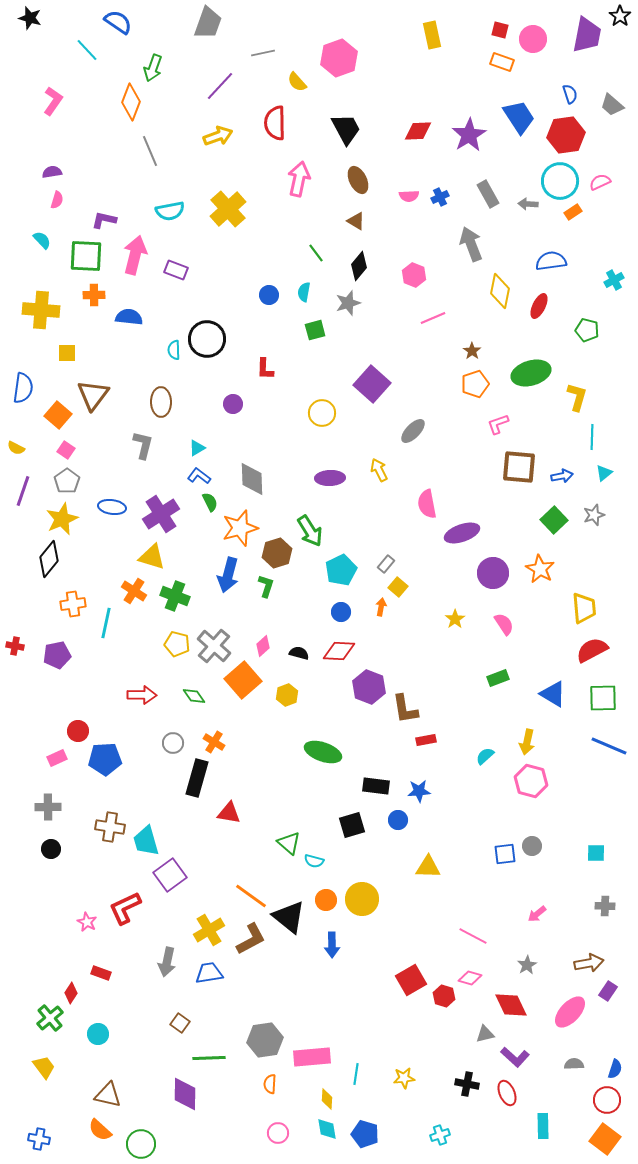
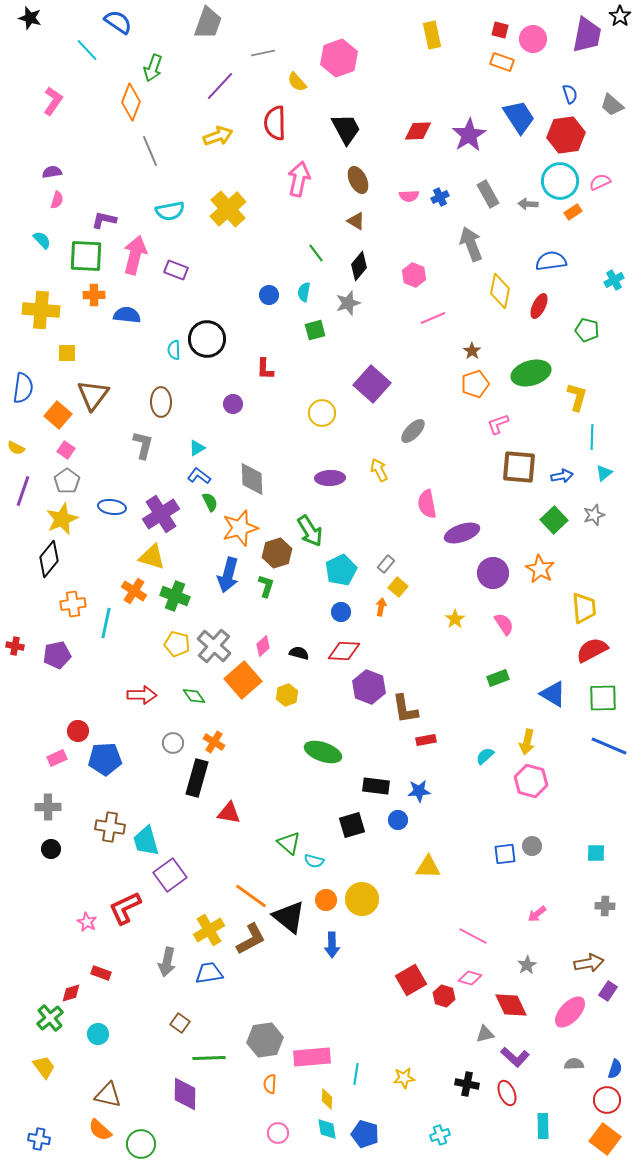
blue semicircle at (129, 317): moved 2 px left, 2 px up
red diamond at (339, 651): moved 5 px right
red diamond at (71, 993): rotated 40 degrees clockwise
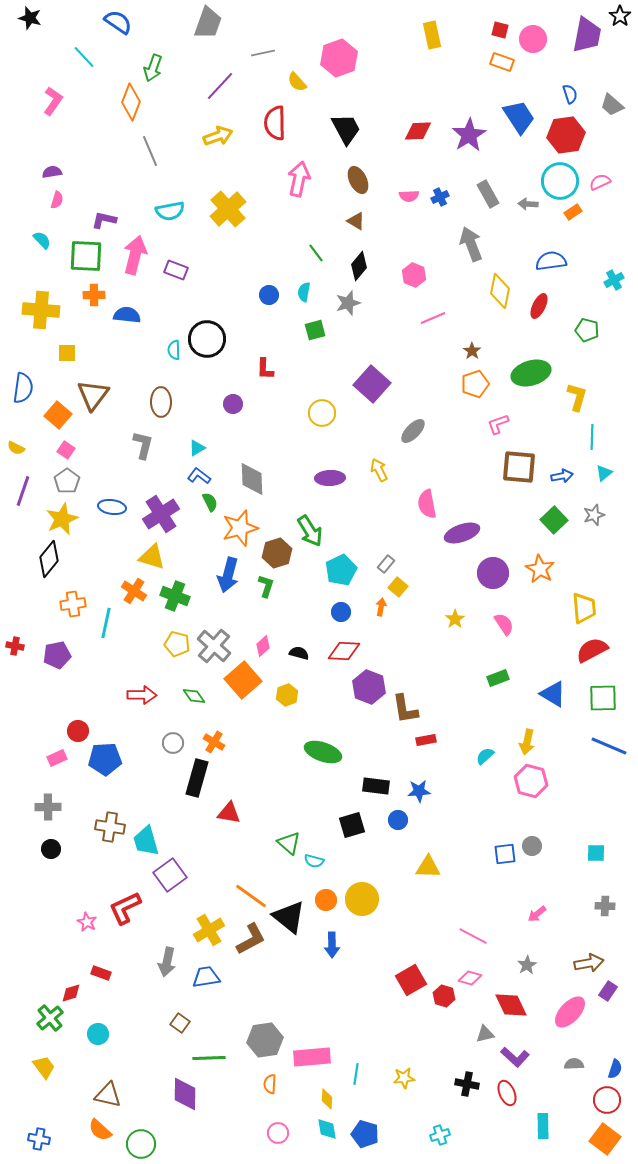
cyan line at (87, 50): moved 3 px left, 7 px down
blue trapezoid at (209, 973): moved 3 px left, 4 px down
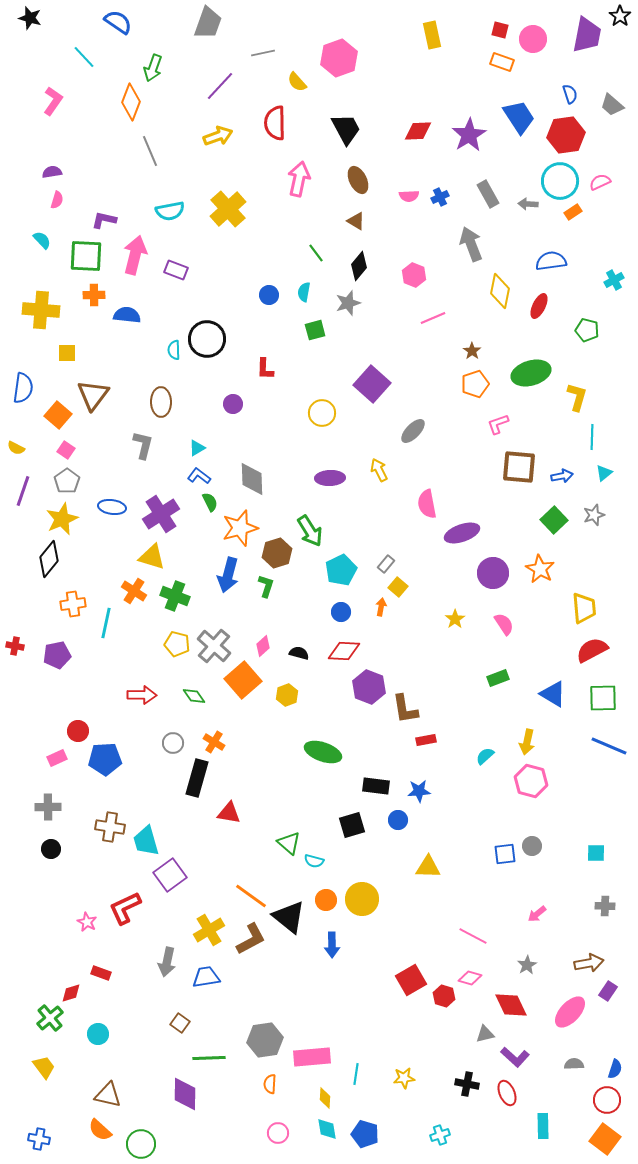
yellow diamond at (327, 1099): moved 2 px left, 1 px up
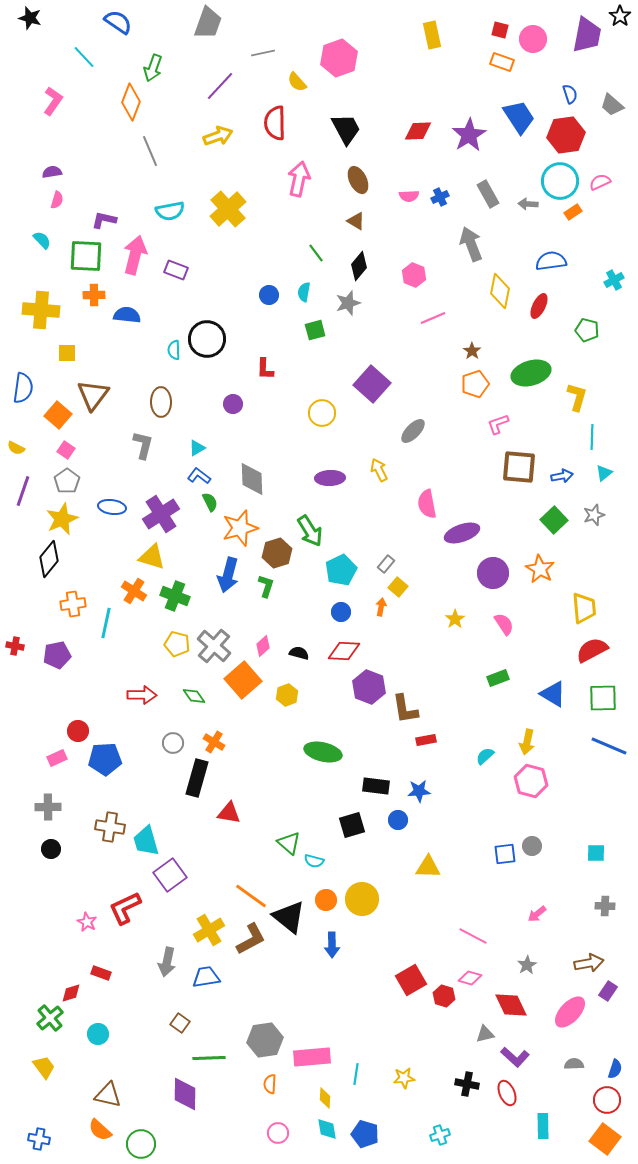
green ellipse at (323, 752): rotated 6 degrees counterclockwise
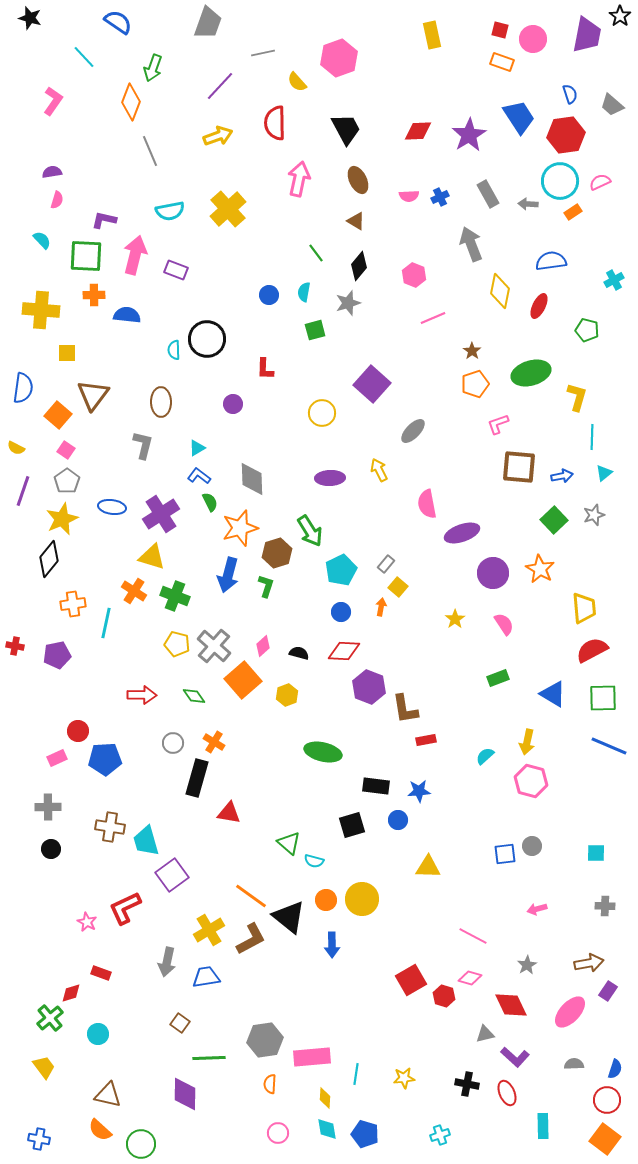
purple square at (170, 875): moved 2 px right
pink arrow at (537, 914): moved 5 px up; rotated 24 degrees clockwise
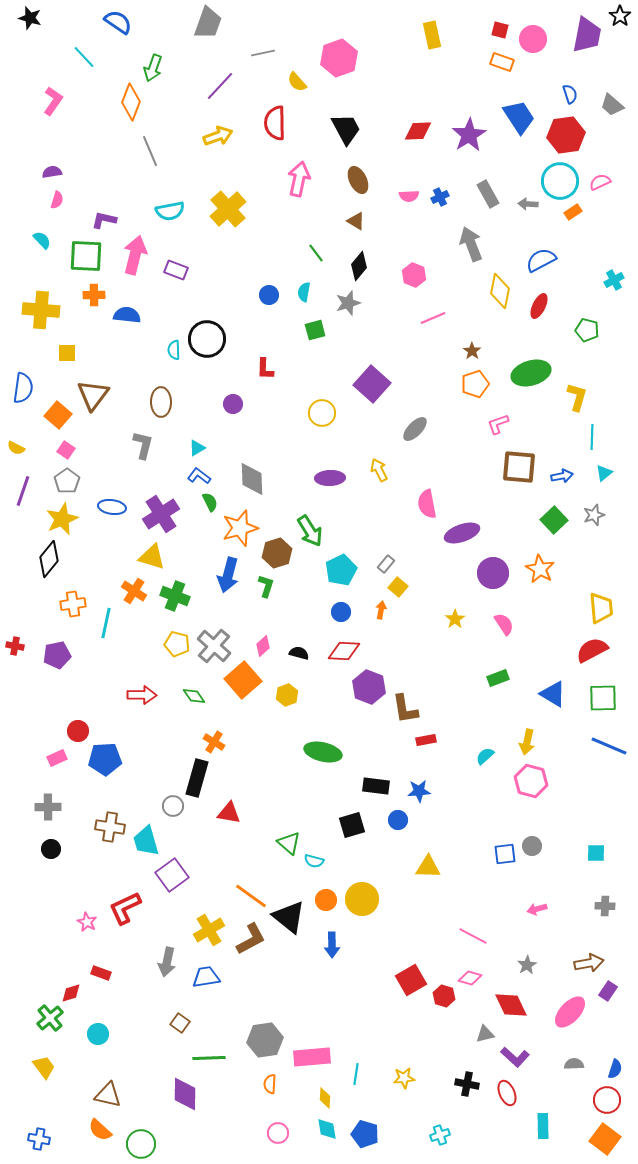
blue semicircle at (551, 261): moved 10 px left, 1 px up; rotated 20 degrees counterclockwise
gray ellipse at (413, 431): moved 2 px right, 2 px up
orange arrow at (381, 607): moved 3 px down
yellow trapezoid at (584, 608): moved 17 px right
gray circle at (173, 743): moved 63 px down
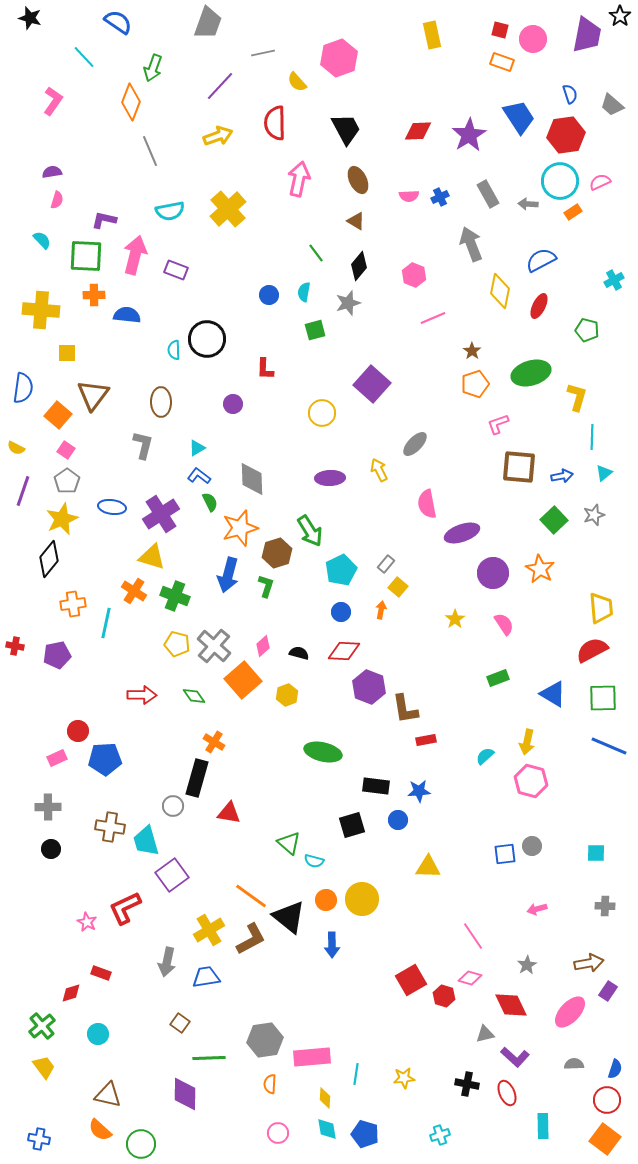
gray ellipse at (415, 429): moved 15 px down
pink line at (473, 936): rotated 28 degrees clockwise
green cross at (50, 1018): moved 8 px left, 8 px down
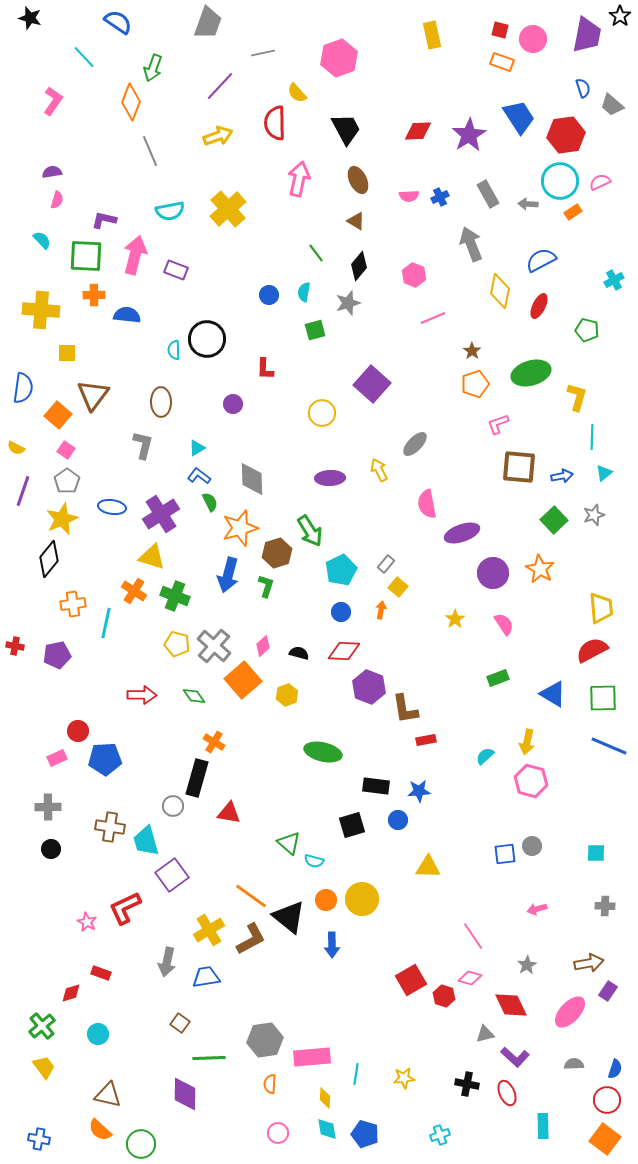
yellow semicircle at (297, 82): moved 11 px down
blue semicircle at (570, 94): moved 13 px right, 6 px up
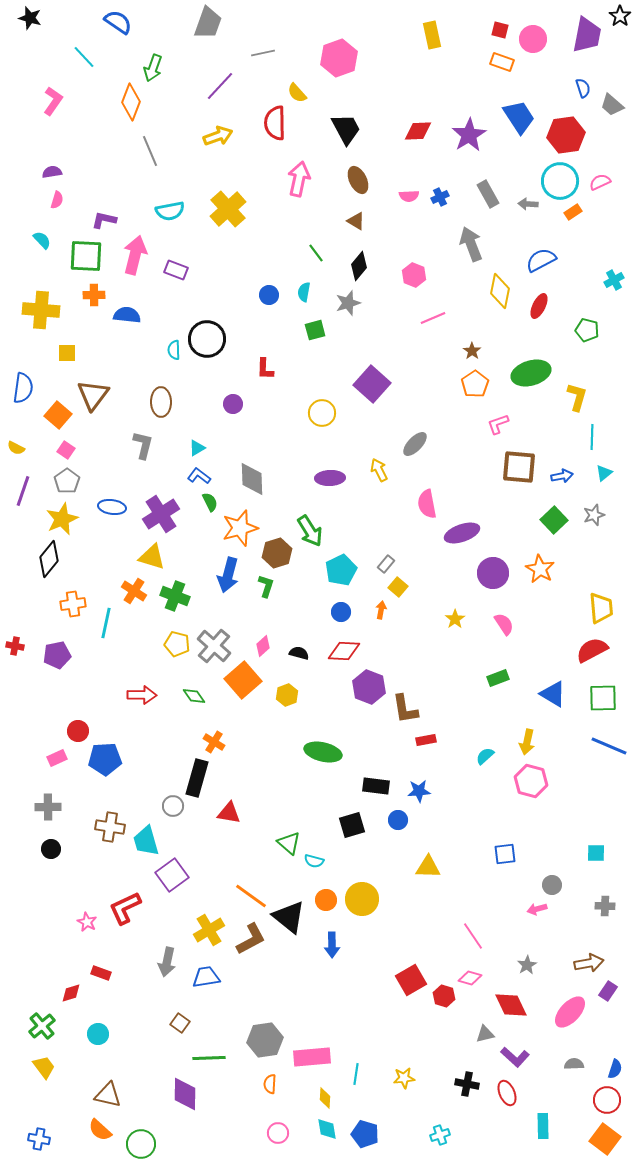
orange pentagon at (475, 384): rotated 16 degrees counterclockwise
gray circle at (532, 846): moved 20 px right, 39 px down
